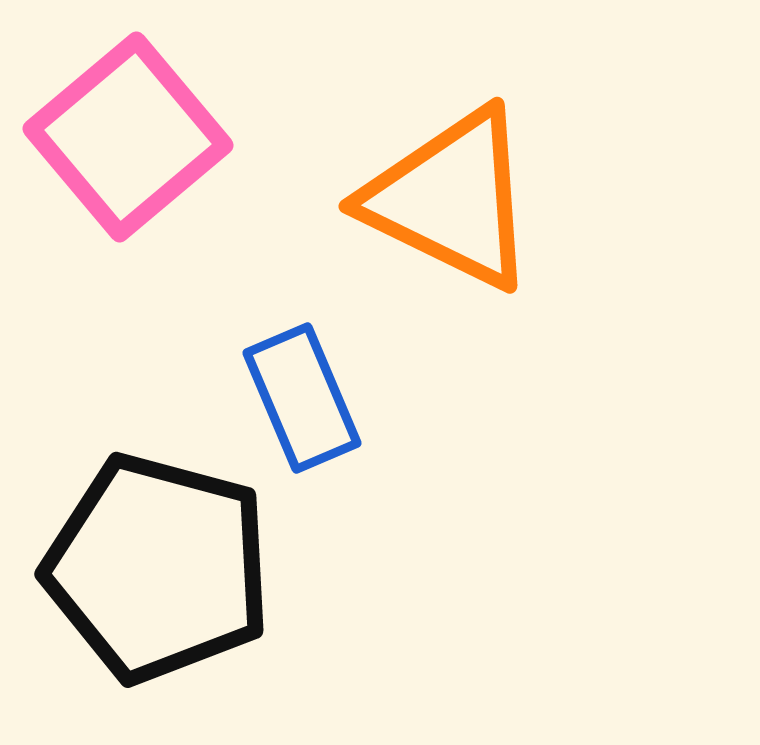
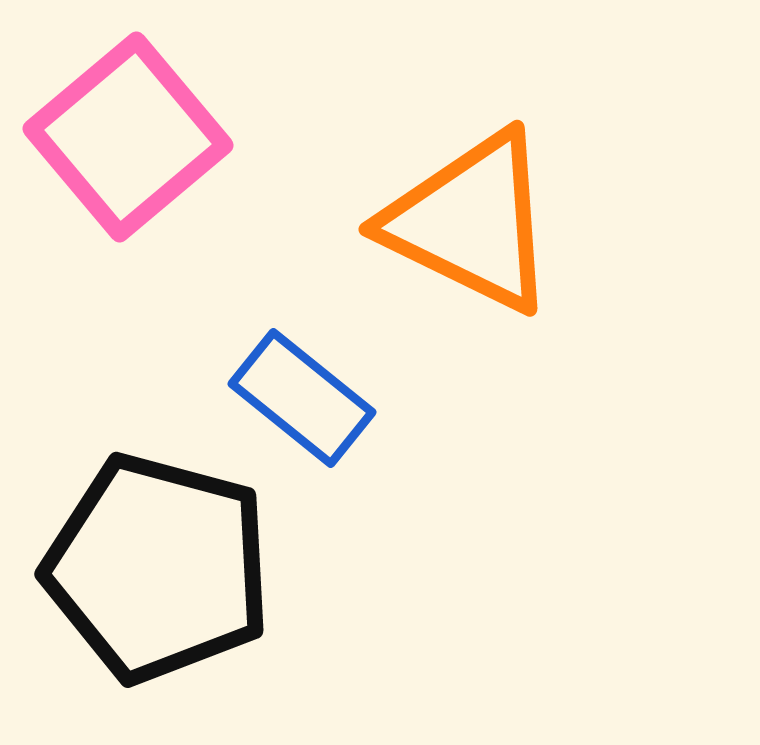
orange triangle: moved 20 px right, 23 px down
blue rectangle: rotated 28 degrees counterclockwise
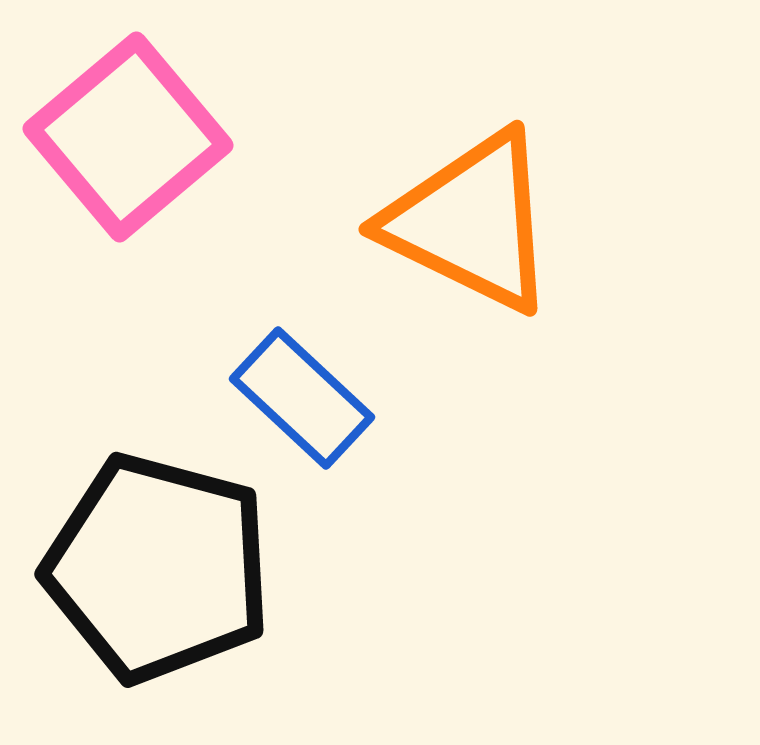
blue rectangle: rotated 4 degrees clockwise
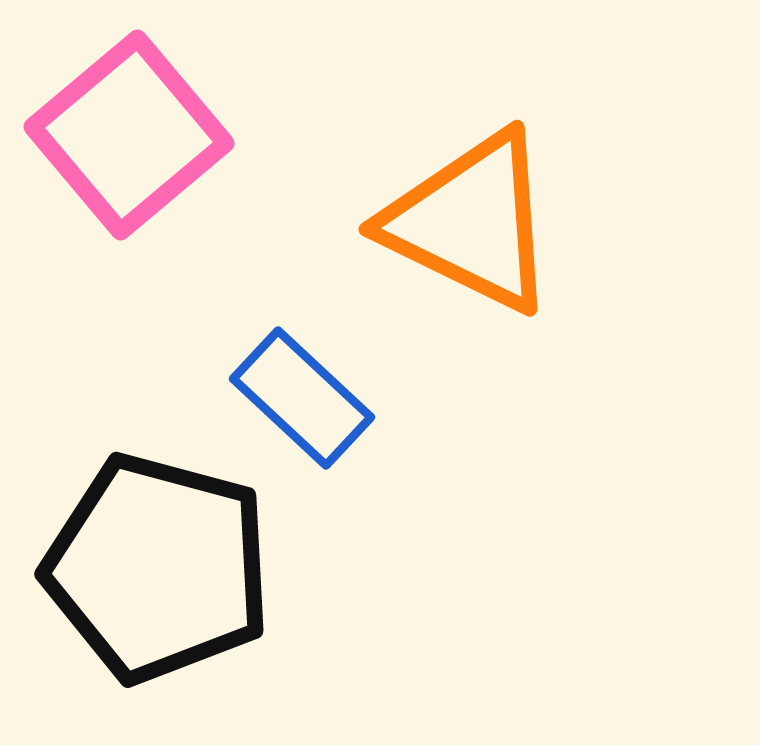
pink square: moved 1 px right, 2 px up
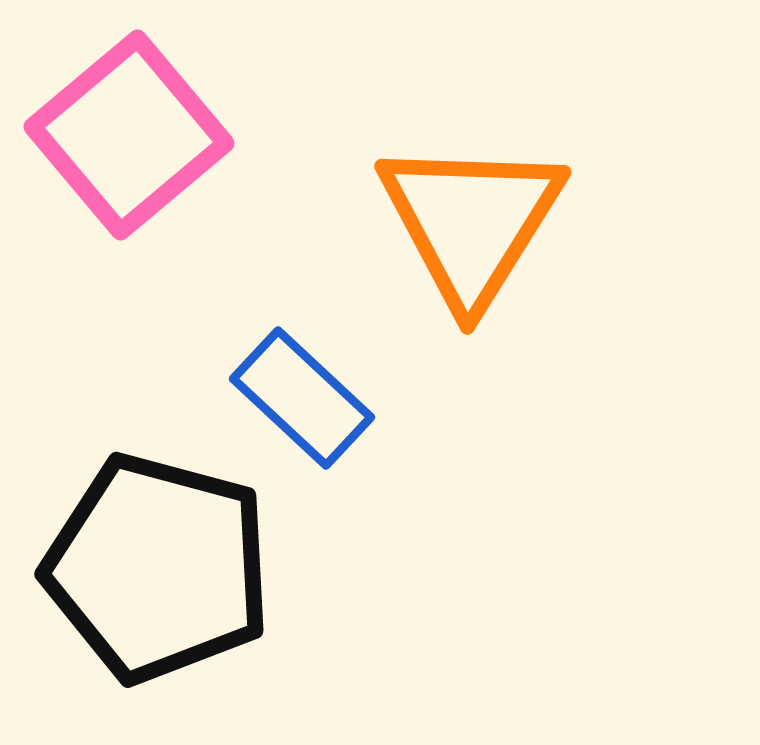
orange triangle: rotated 36 degrees clockwise
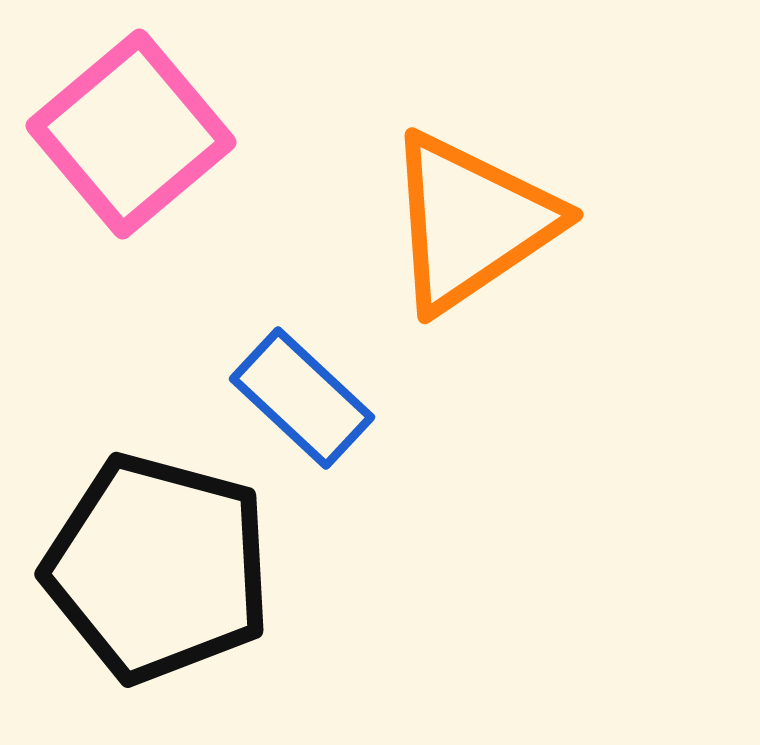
pink square: moved 2 px right, 1 px up
orange triangle: rotated 24 degrees clockwise
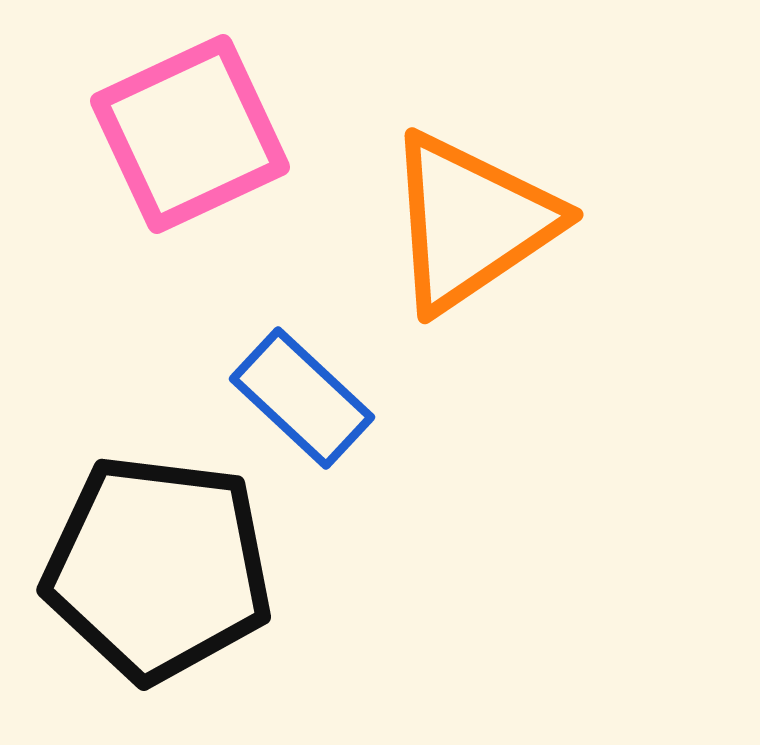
pink square: moved 59 px right; rotated 15 degrees clockwise
black pentagon: rotated 8 degrees counterclockwise
